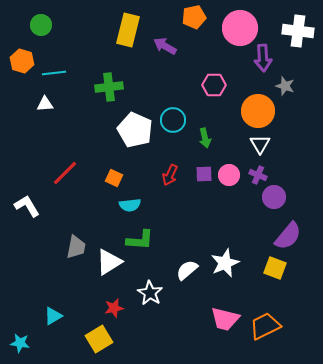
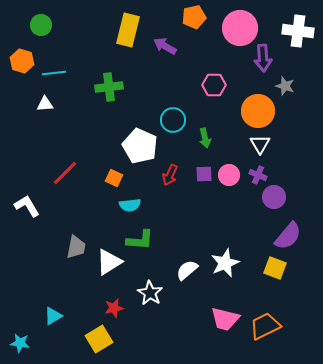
white pentagon at (135, 130): moved 5 px right, 16 px down
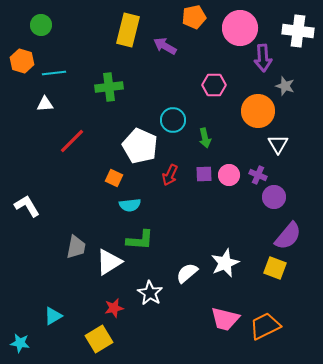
white triangle at (260, 144): moved 18 px right
red line at (65, 173): moved 7 px right, 32 px up
white semicircle at (187, 270): moved 3 px down
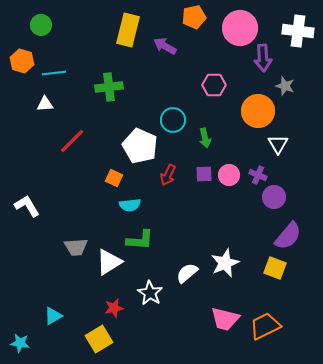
red arrow at (170, 175): moved 2 px left
gray trapezoid at (76, 247): rotated 75 degrees clockwise
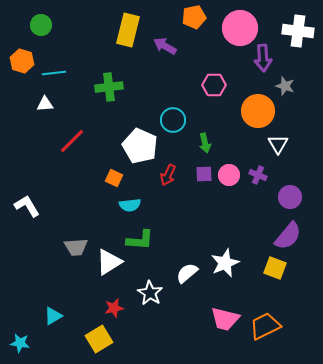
green arrow at (205, 138): moved 5 px down
purple circle at (274, 197): moved 16 px right
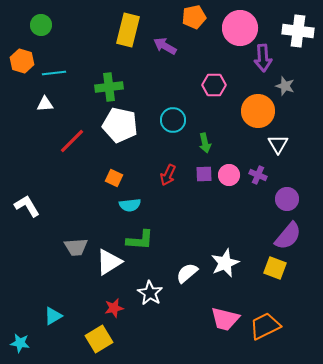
white pentagon at (140, 146): moved 20 px left, 21 px up; rotated 12 degrees counterclockwise
purple circle at (290, 197): moved 3 px left, 2 px down
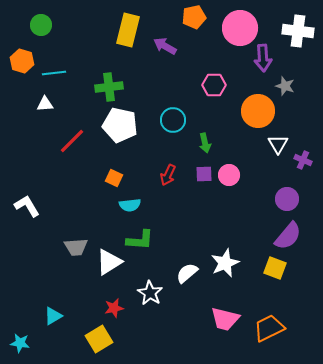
purple cross at (258, 175): moved 45 px right, 15 px up
orange trapezoid at (265, 326): moved 4 px right, 2 px down
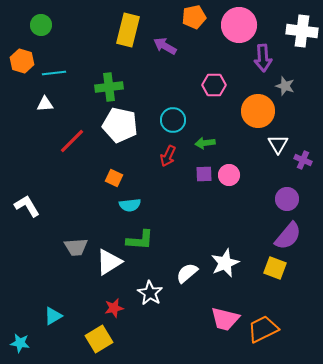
pink circle at (240, 28): moved 1 px left, 3 px up
white cross at (298, 31): moved 4 px right
green arrow at (205, 143): rotated 96 degrees clockwise
red arrow at (168, 175): moved 19 px up
orange trapezoid at (269, 328): moved 6 px left, 1 px down
